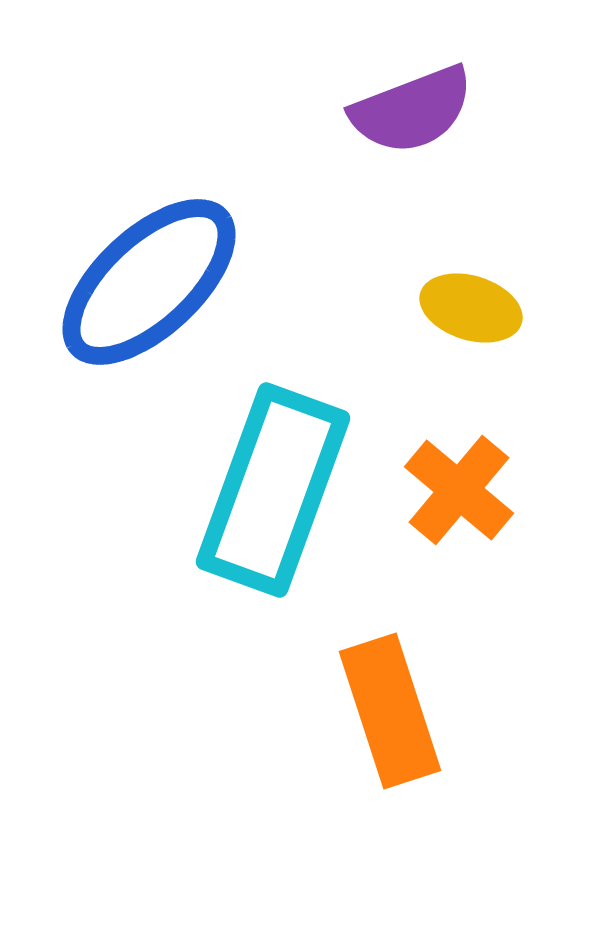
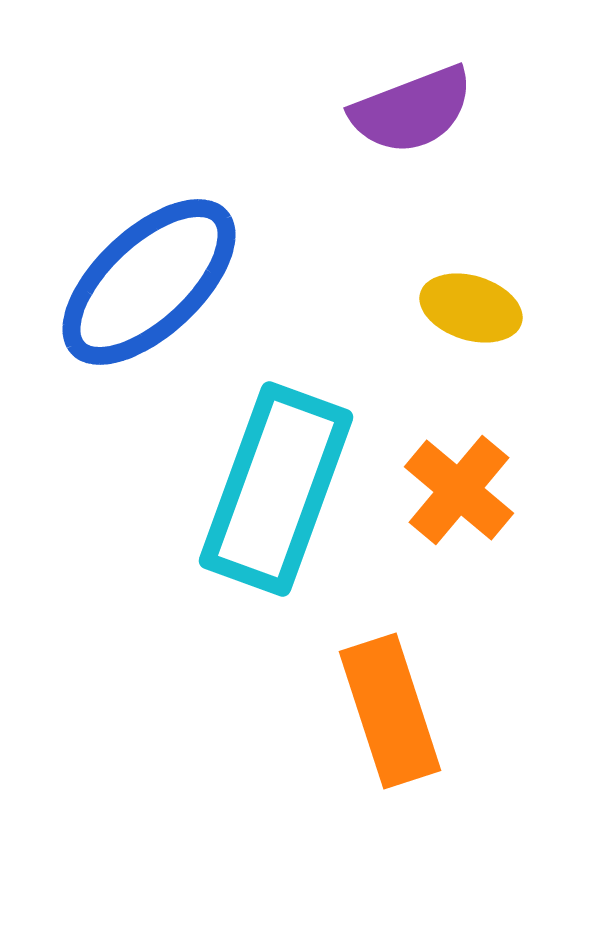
cyan rectangle: moved 3 px right, 1 px up
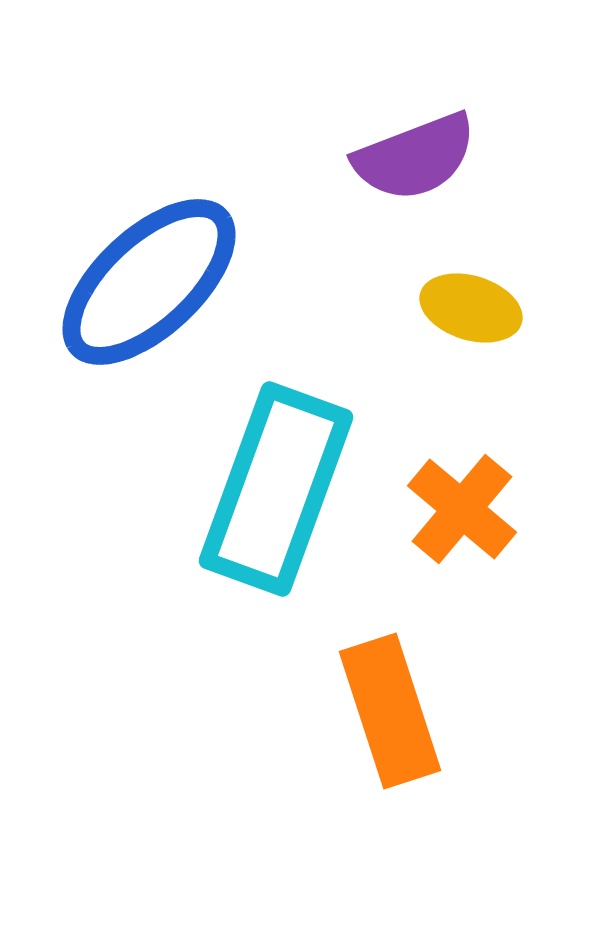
purple semicircle: moved 3 px right, 47 px down
orange cross: moved 3 px right, 19 px down
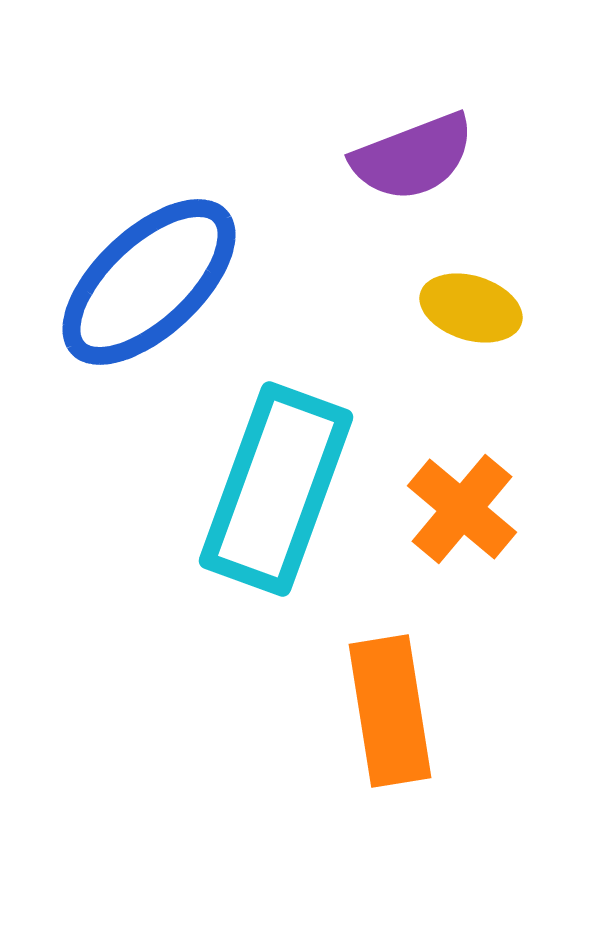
purple semicircle: moved 2 px left
orange rectangle: rotated 9 degrees clockwise
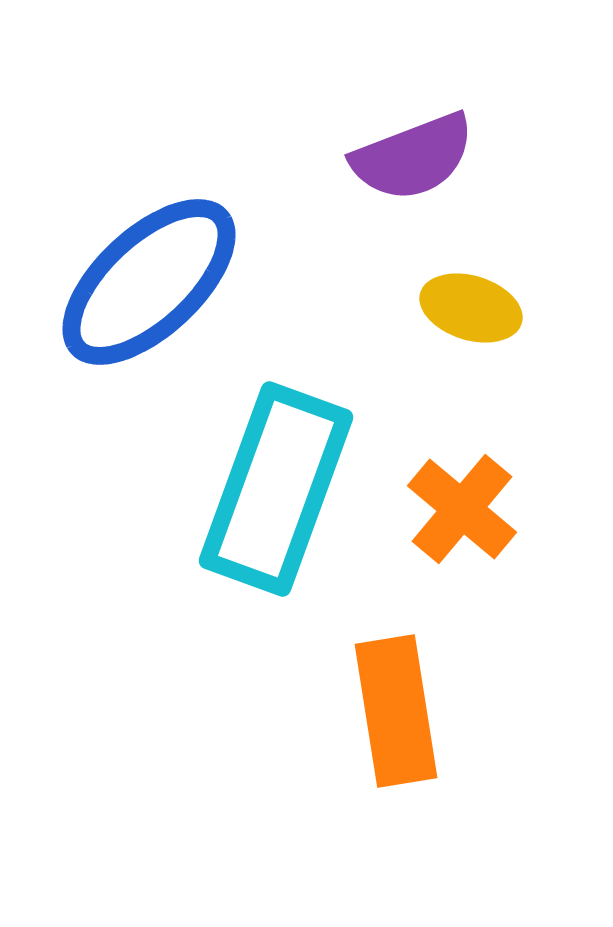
orange rectangle: moved 6 px right
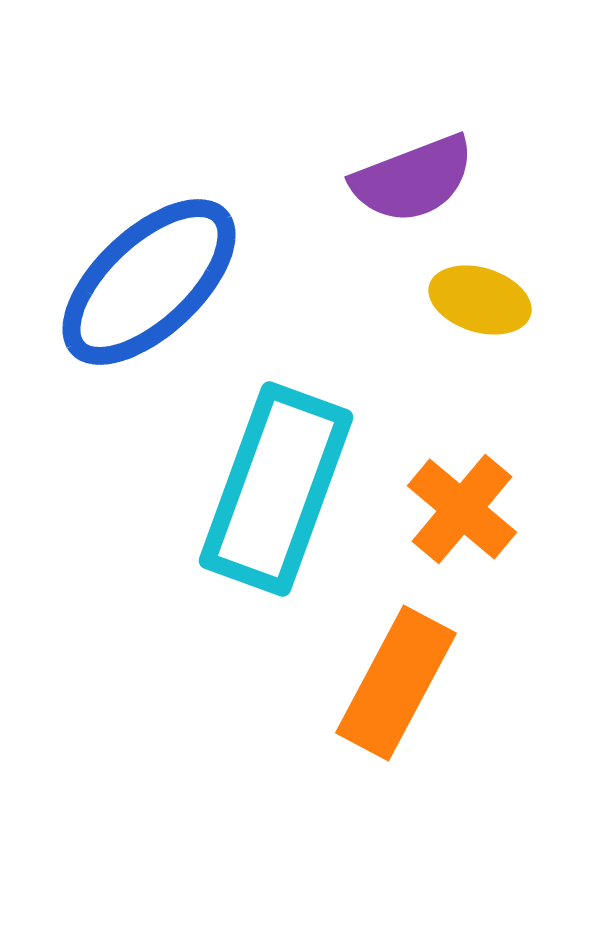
purple semicircle: moved 22 px down
yellow ellipse: moved 9 px right, 8 px up
orange rectangle: moved 28 px up; rotated 37 degrees clockwise
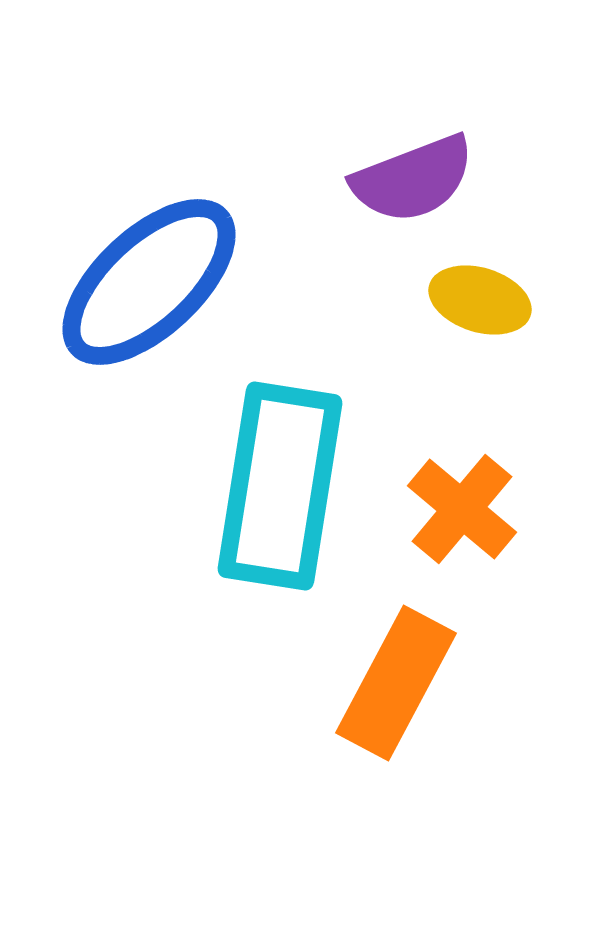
cyan rectangle: moved 4 px right, 3 px up; rotated 11 degrees counterclockwise
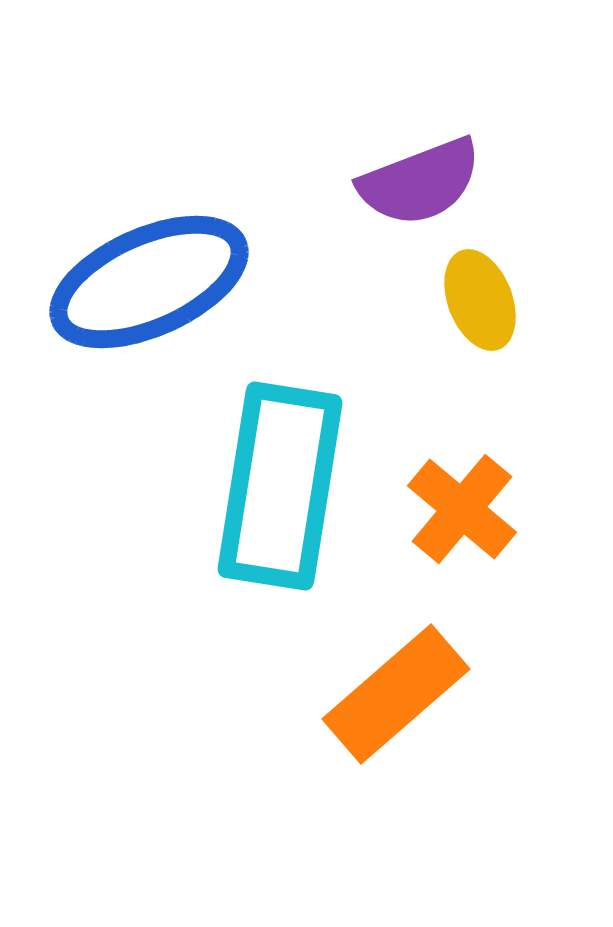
purple semicircle: moved 7 px right, 3 px down
blue ellipse: rotated 19 degrees clockwise
yellow ellipse: rotated 52 degrees clockwise
orange rectangle: moved 11 px down; rotated 21 degrees clockwise
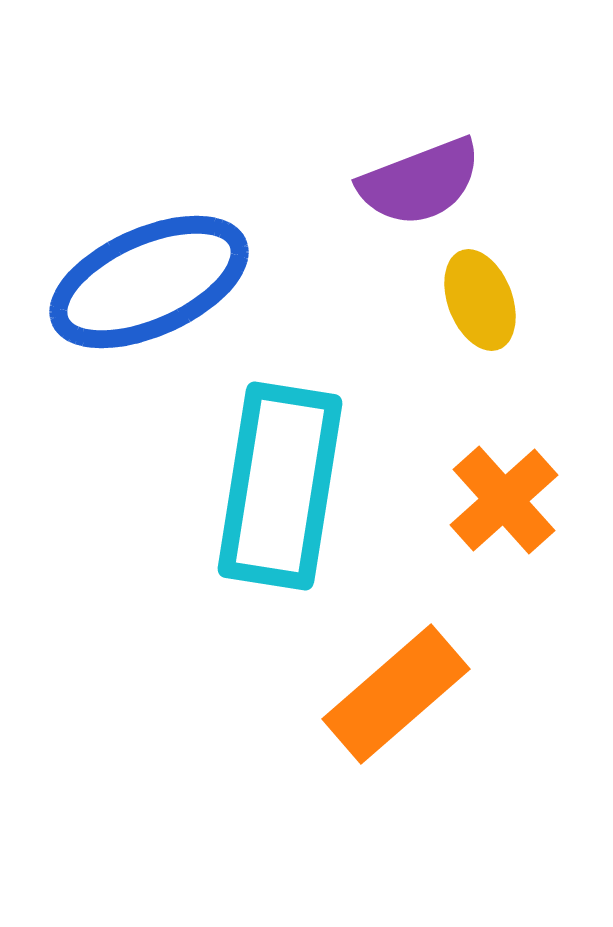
orange cross: moved 42 px right, 9 px up; rotated 8 degrees clockwise
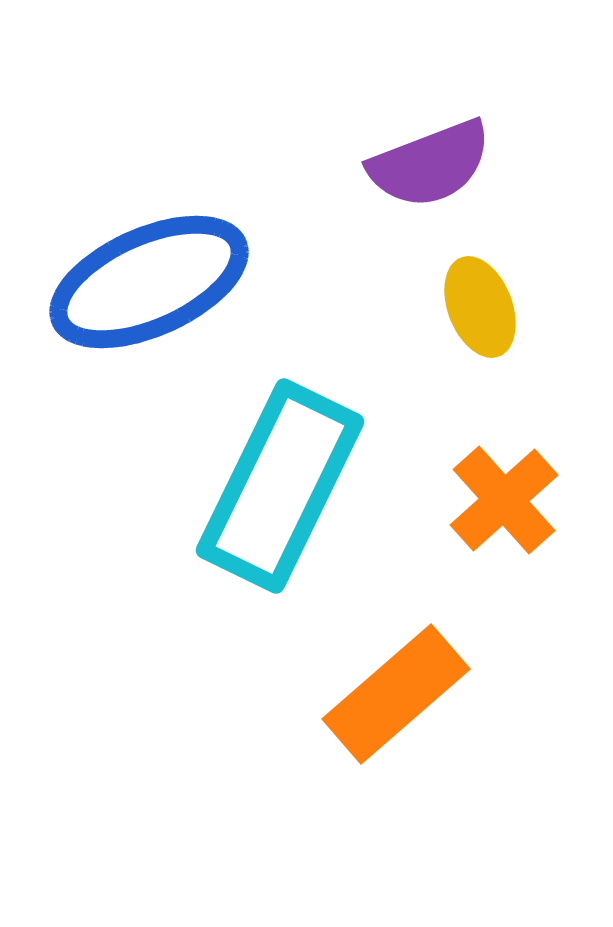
purple semicircle: moved 10 px right, 18 px up
yellow ellipse: moved 7 px down
cyan rectangle: rotated 17 degrees clockwise
